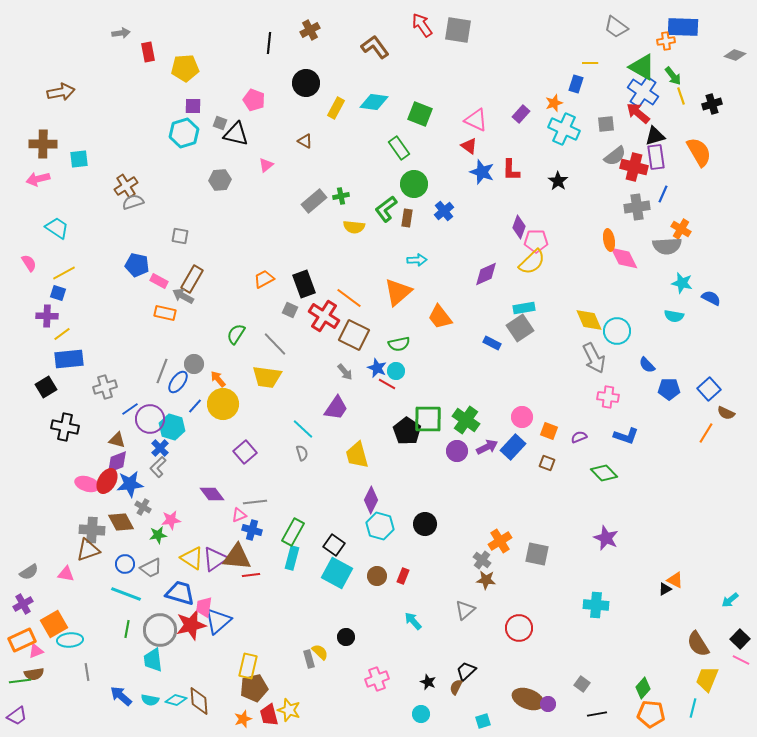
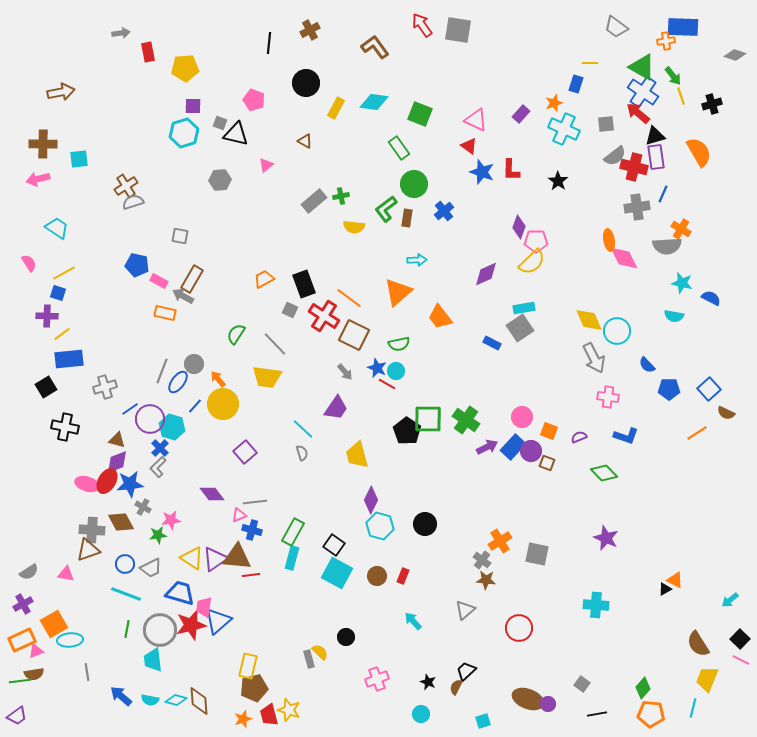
orange line at (706, 433): moved 9 px left; rotated 25 degrees clockwise
purple circle at (457, 451): moved 74 px right
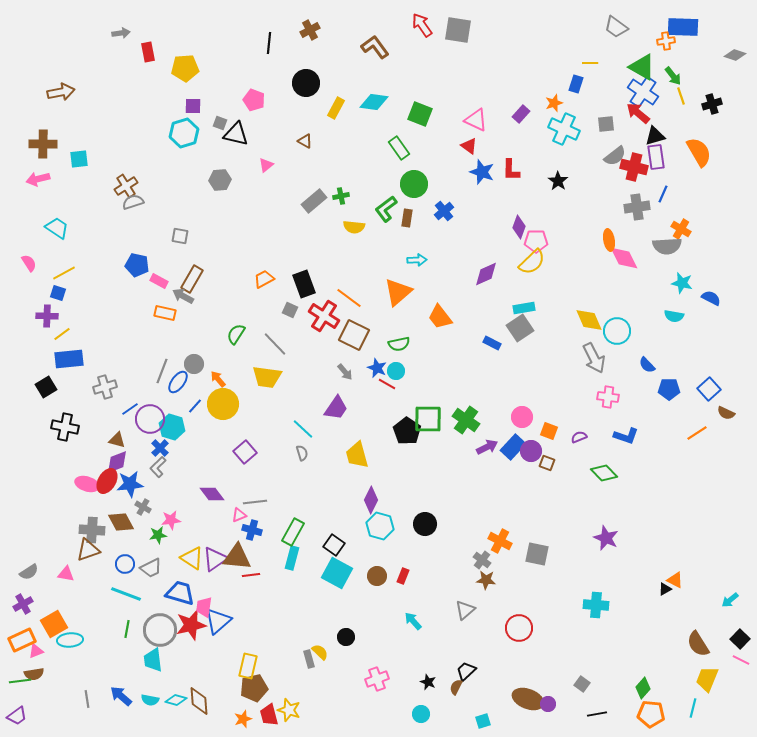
orange cross at (500, 541): rotated 30 degrees counterclockwise
gray line at (87, 672): moved 27 px down
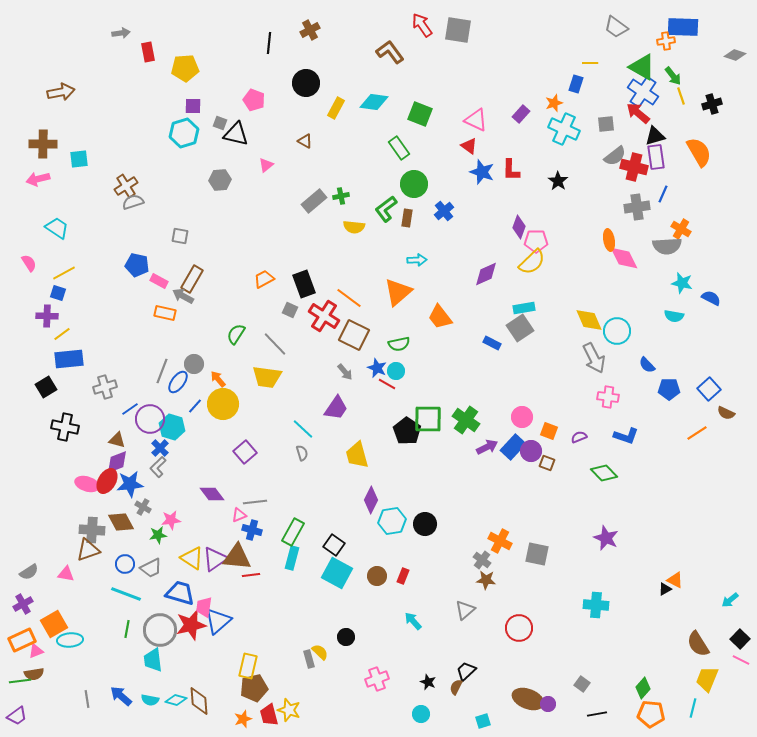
brown L-shape at (375, 47): moved 15 px right, 5 px down
cyan hexagon at (380, 526): moved 12 px right, 5 px up; rotated 24 degrees counterclockwise
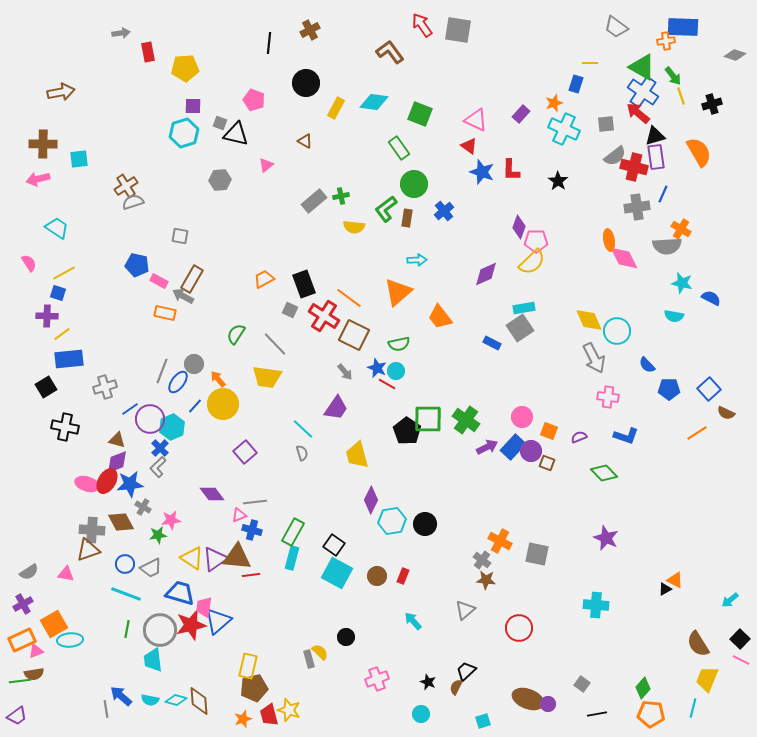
cyan hexagon at (172, 427): rotated 20 degrees clockwise
gray line at (87, 699): moved 19 px right, 10 px down
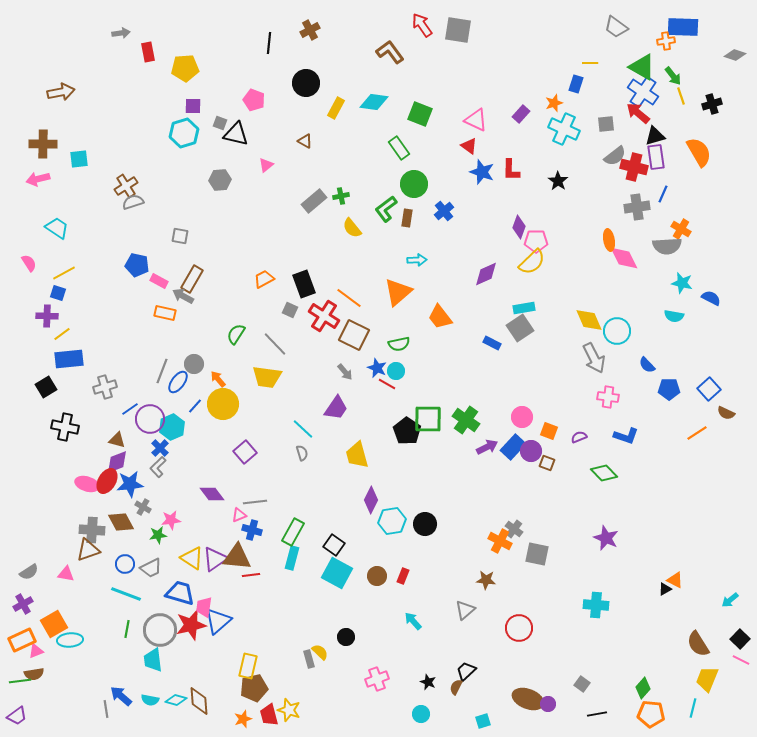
yellow semicircle at (354, 227): moved 2 px left, 1 px down; rotated 45 degrees clockwise
gray cross at (482, 560): moved 32 px right, 31 px up
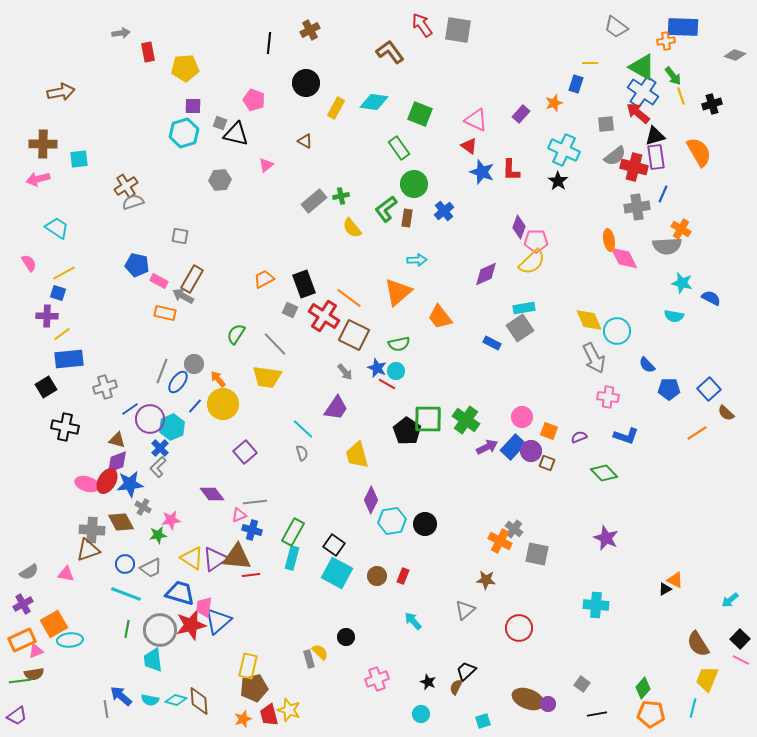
cyan cross at (564, 129): moved 21 px down
brown semicircle at (726, 413): rotated 18 degrees clockwise
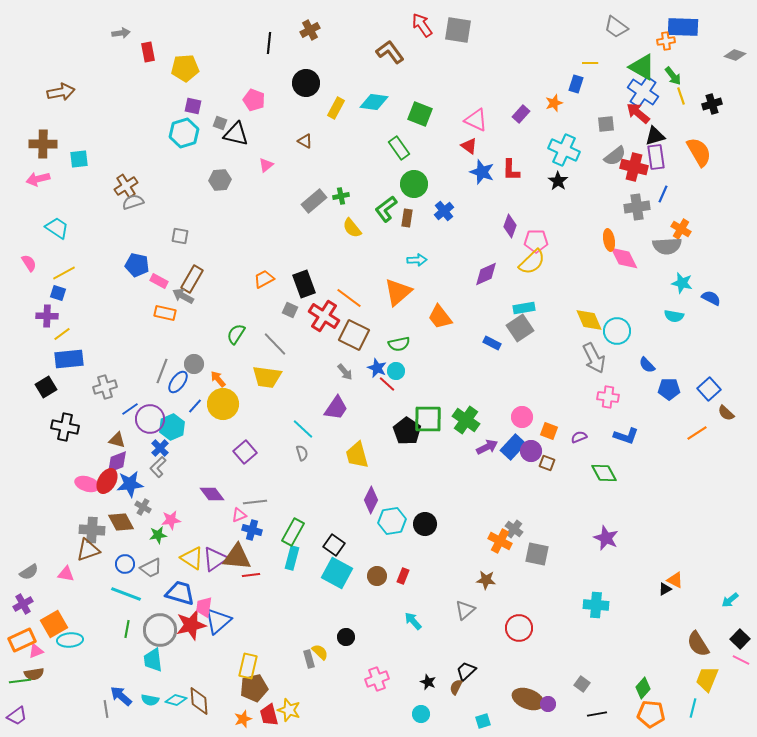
purple square at (193, 106): rotated 12 degrees clockwise
purple diamond at (519, 227): moved 9 px left, 1 px up
red line at (387, 384): rotated 12 degrees clockwise
green diamond at (604, 473): rotated 16 degrees clockwise
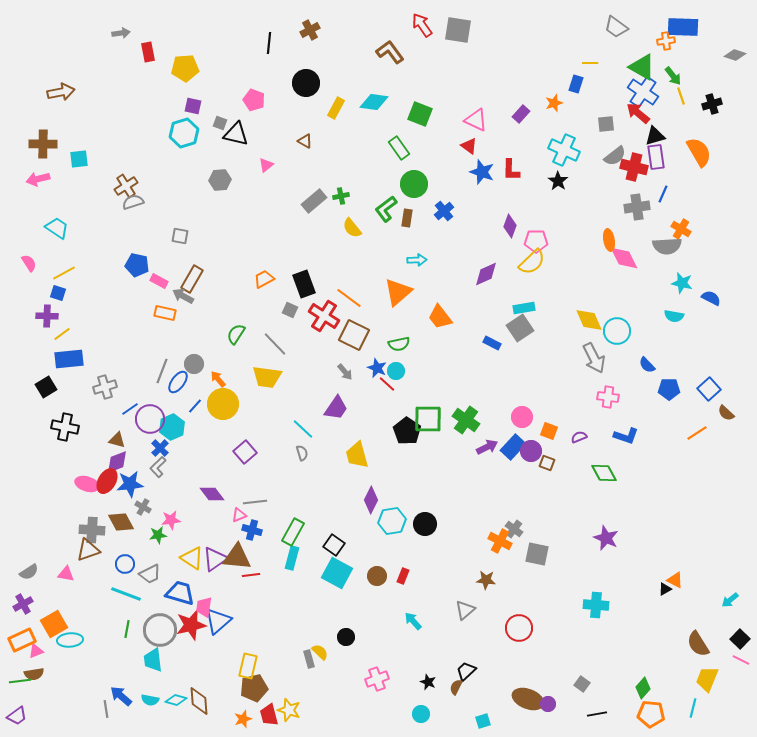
gray trapezoid at (151, 568): moved 1 px left, 6 px down
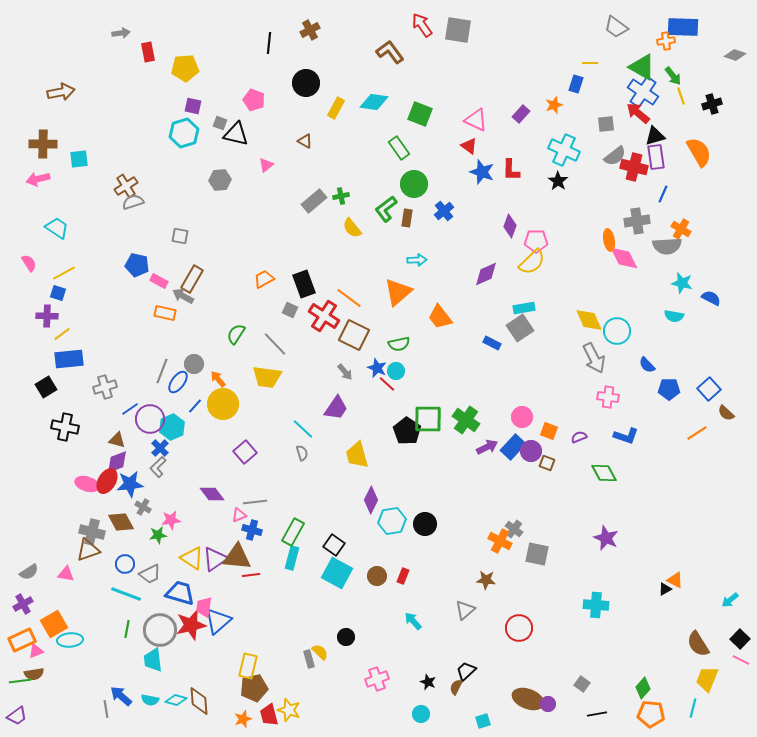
orange star at (554, 103): moved 2 px down
gray cross at (637, 207): moved 14 px down
gray cross at (92, 530): moved 2 px down; rotated 10 degrees clockwise
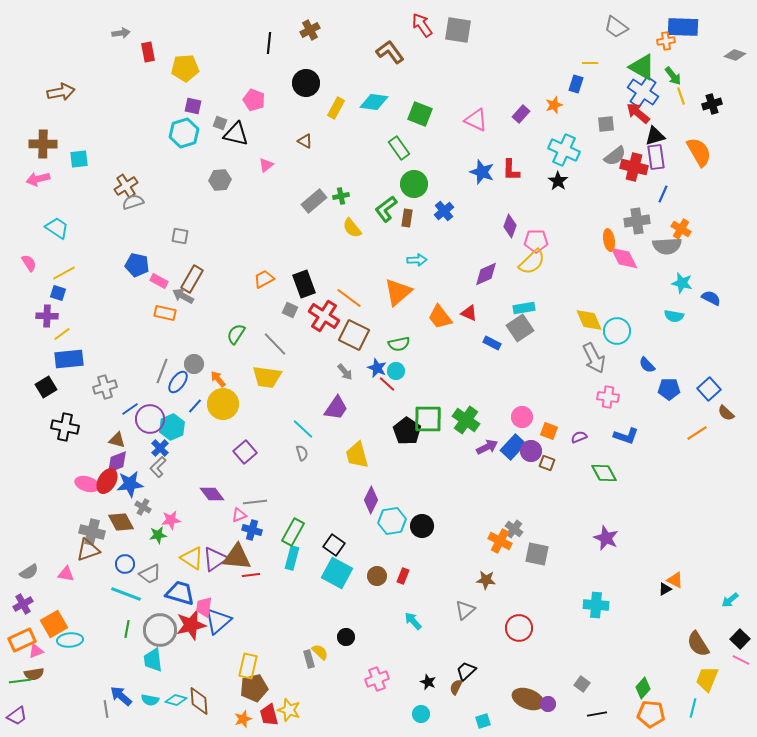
red triangle at (469, 146): moved 167 px down; rotated 12 degrees counterclockwise
black circle at (425, 524): moved 3 px left, 2 px down
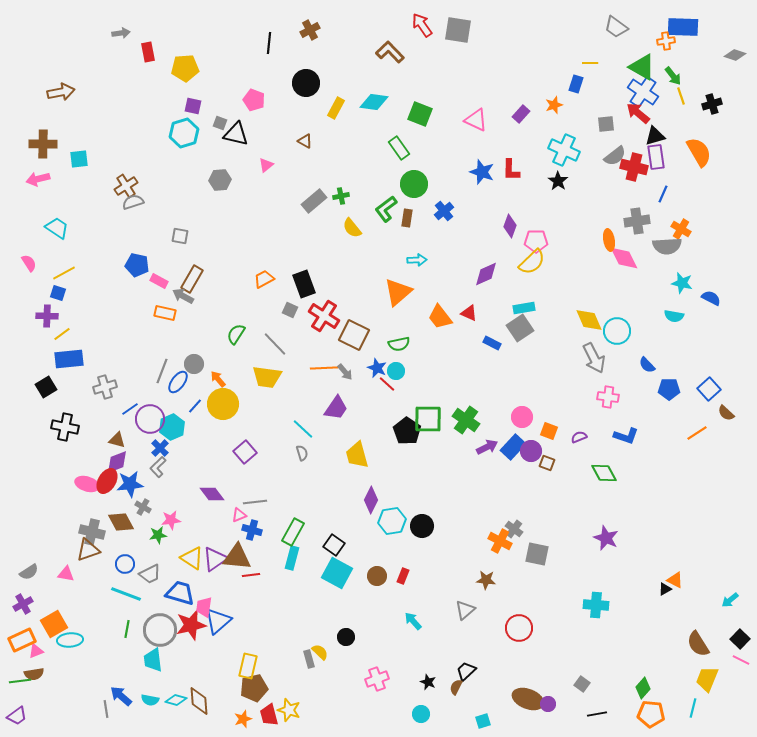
brown L-shape at (390, 52): rotated 8 degrees counterclockwise
orange line at (349, 298): moved 25 px left, 70 px down; rotated 40 degrees counterclockwise
